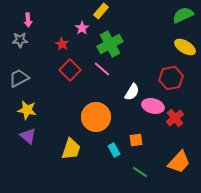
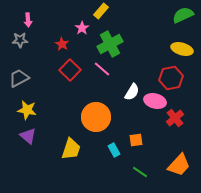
yellow ellipse: moved 3 px left, 2 px down; rotated 15 degrees counterclockwise
pink ellipse: moved 2 px right, 5 px up
orange trapezoid: moved 3 px down
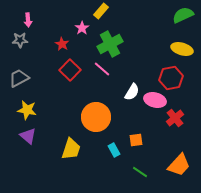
pink ellipse: moved 1 px up
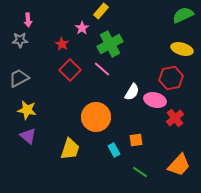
yellow trapezoid: moved 1 px left
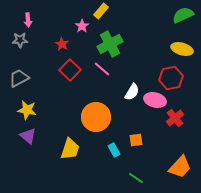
pink star: moved 2 px up
orange trapezoid: moved 1 px right, 2 px down
green line: moved 4 px left, 6 px down
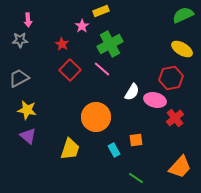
yellow rectangle: rotated 28 degrees clockwise
yellow ellipse: rotated 15 degrees clockwise
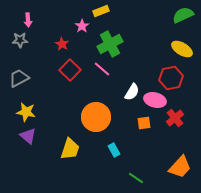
yellow star: moved 1 px left, 2 px down
orange square: moved 8 px right, 17 px up
